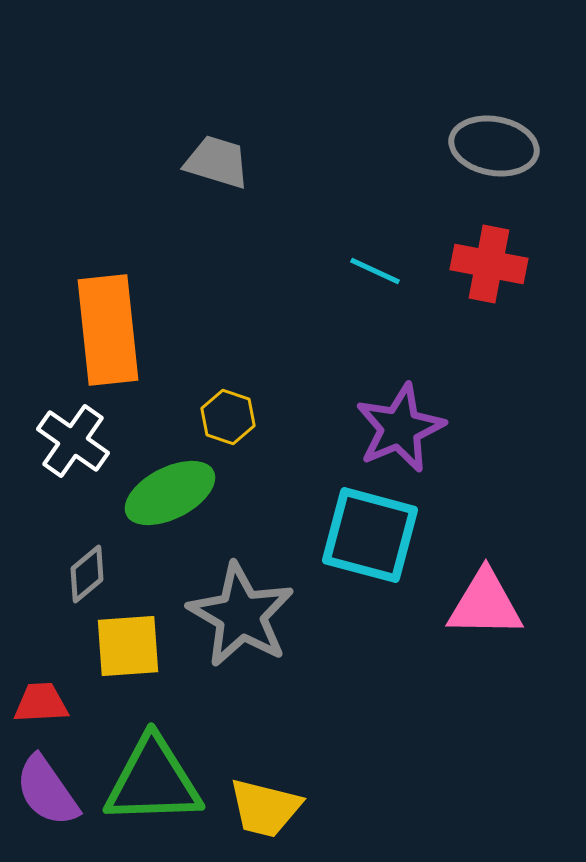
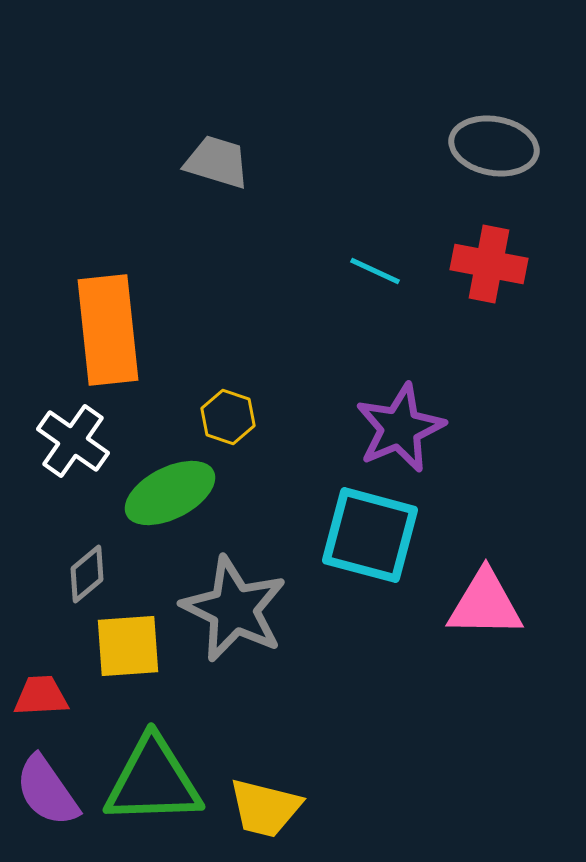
gray star: moved 7 px left, 6 px up; rotated 4 degrees counterclockwise
red trapezoid: moved 7 px up
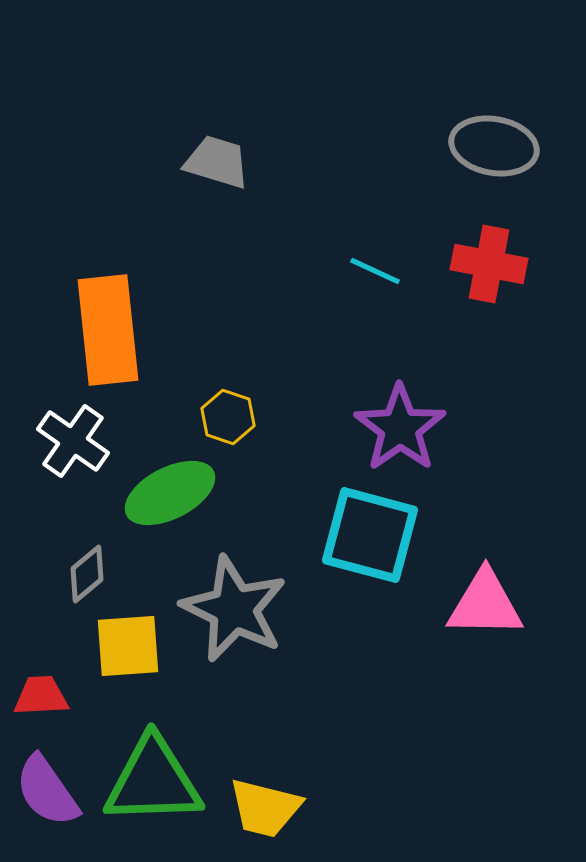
purple star: rotated 12 degrees counterclockwise
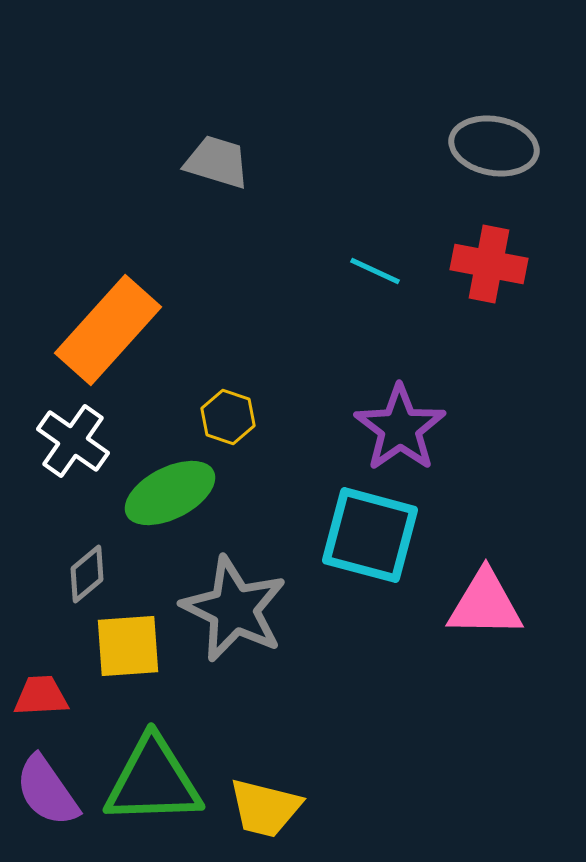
orange rectangle: rotated 48 degrees clockwise
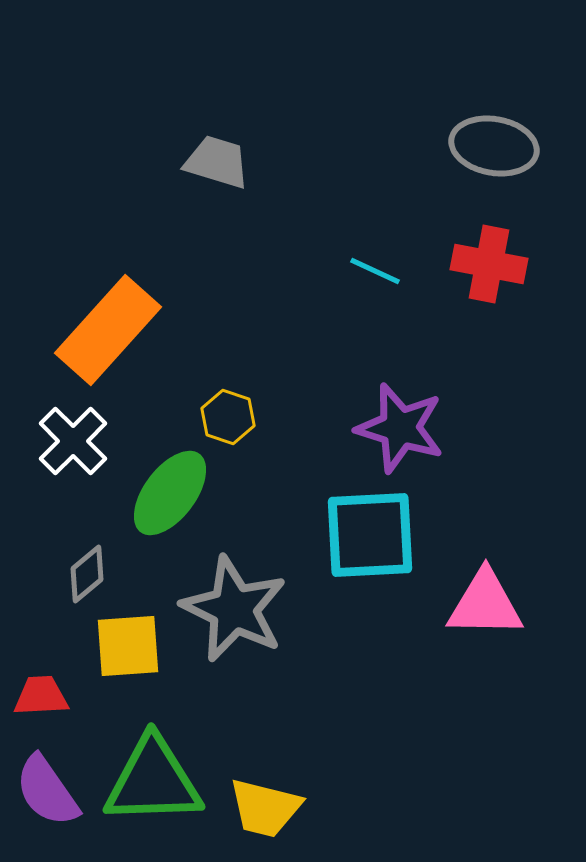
purple star: rotated 20 degrees counterclockwise
white cross: rotated 10 degrees clockwise
green ellipse: rotated 26 degrees counterclockwise
cyan square: rotated 18 degrees counterclockwise
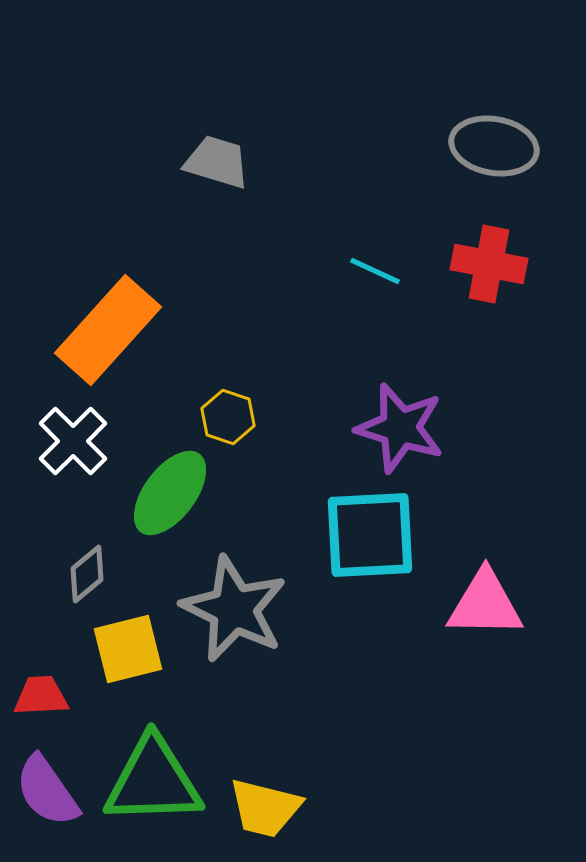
yellow square: moved 3 px down; rotated 10 degrees counterclockwise
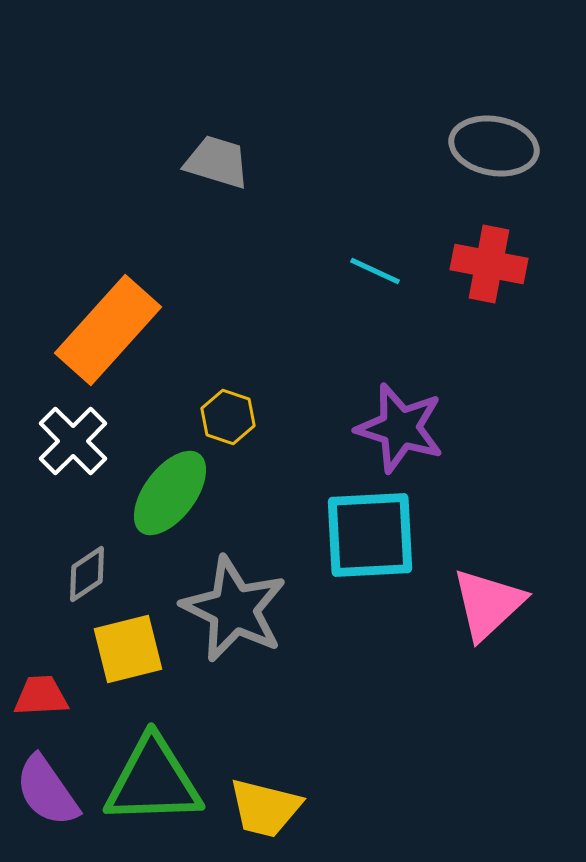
gray diamond: rotated 6 degrees clockwise
pink triangle: moved 3 px right; rotated 44 degrees counterclockwise
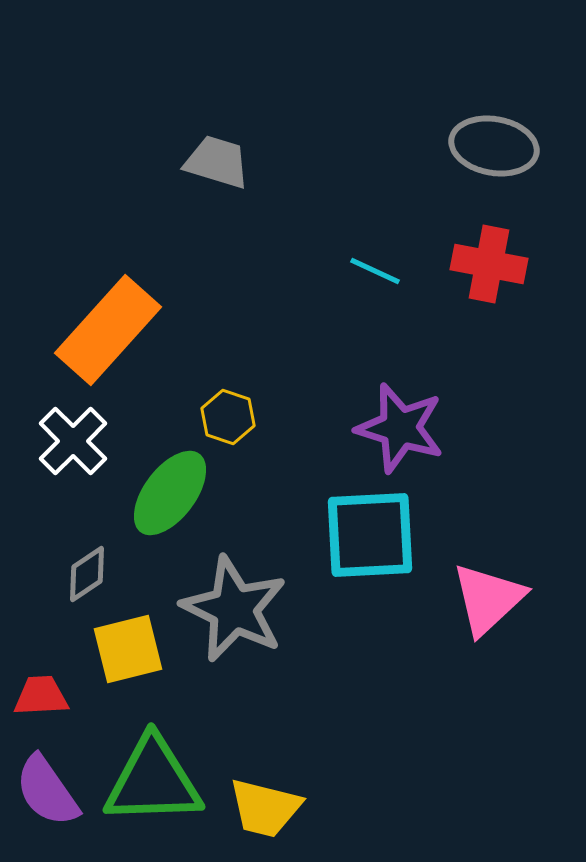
pink triangle: moved 5 px up
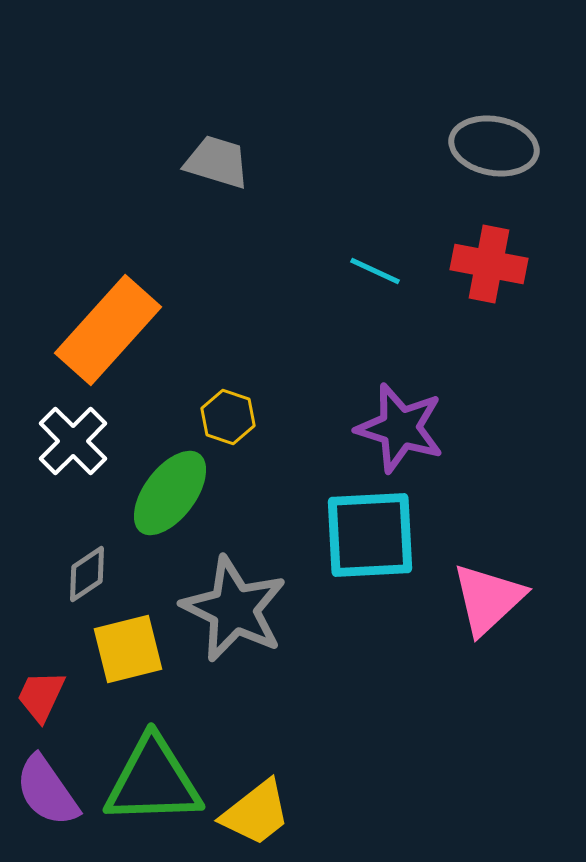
red trapezoid: rotated 62 degrees counterclockwise
yellow trapezoid: moved 9 px left, 5 px down; rotated 52 degrees counterclockwise
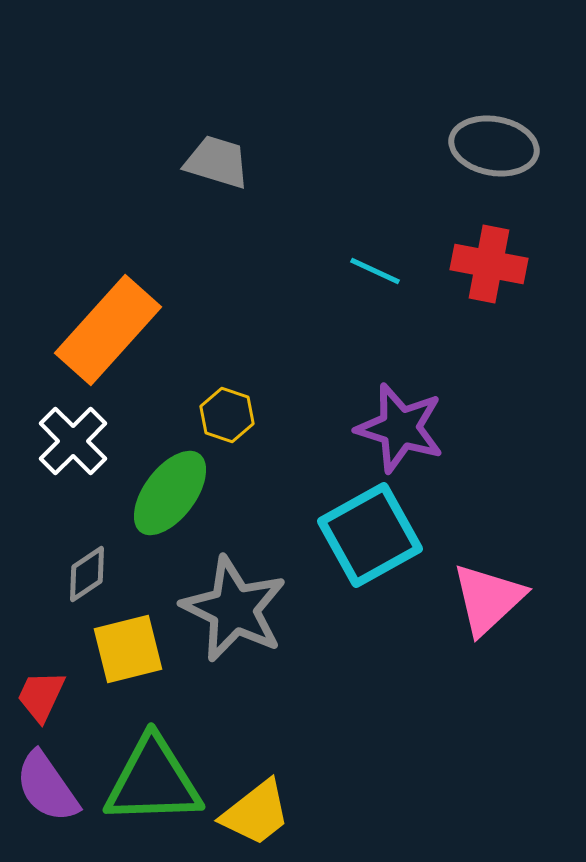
yellow hexagon: moved 1 px left, 2 px up
cyan square: rotated 26 degrees counterclockwise
purple semicircle: moved 4 px up
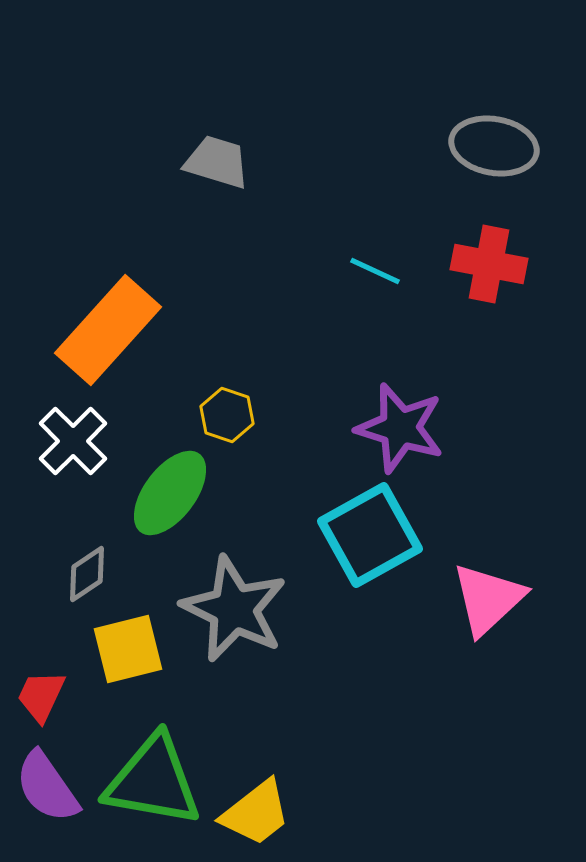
green triangle: rotated 12 degrees clockwise
